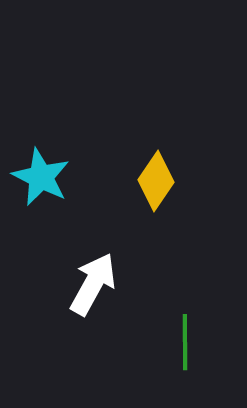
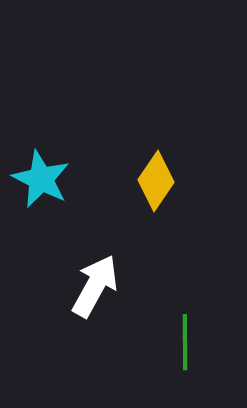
cyan star: moved 2 px down
white arrow: moved 2 px right, 2 px down
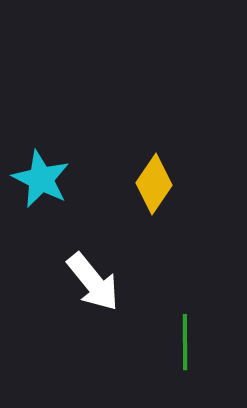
yellow diamond: moved 2 px left, 3 px down
white arrow: moved 2 px left, 4 px up; rotated 112 degrees clockwise
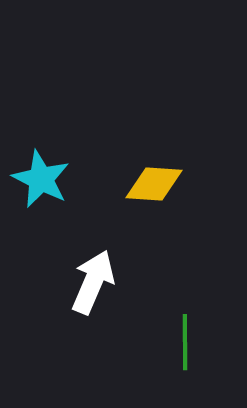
yellow diamond: rotated 60 degrees clockwise
white arrow: rotated 118 degrees counterclockwise
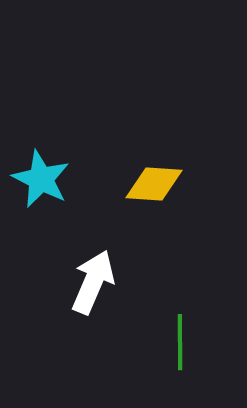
green line: moved 5 px left
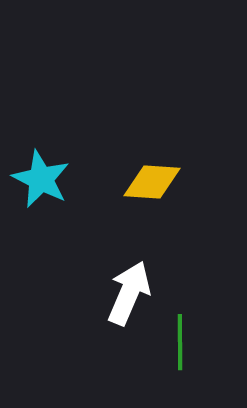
yellow diamond: moved 2 px left, 2 px up
white arrow: moved 36 px right, 11 px down
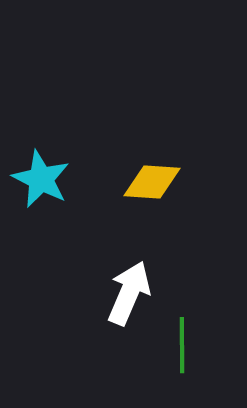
green line: moved 2 px right, 3 px down
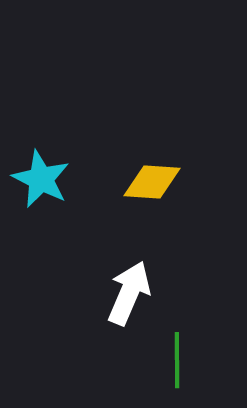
green line: moved 5 px left, 15 px down
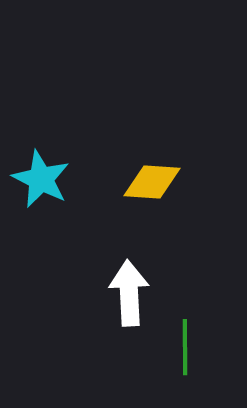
white arrow: rotated 26 degrees counterclockwise
green line: moved 8 px right, 13 px up
